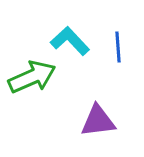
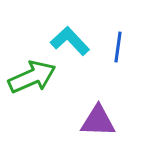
blue line: rotated 12 degrees clockwise
purple triangle: rotated 9 degrees clockwise
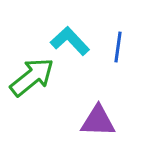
green arrow: rotated 15 degrees counterclockwise
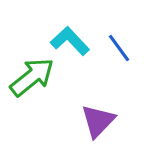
blue line: moved 1 px right, 1 px down; rotated 44 degrees counterclockwise
purple triangle: rotated 48 degrees counterclockwise
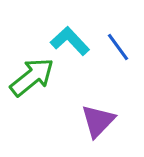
blue line: moved 1 px left, 1 px up
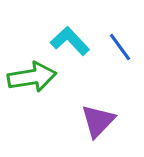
blue line: moved 2 px right
green arrow: rotated 30 degrees clockwise
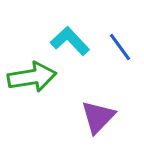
purple triangle: moved 4 px up
